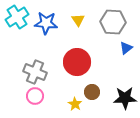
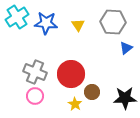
yellow triangle: moved 5 px down
red circle: moved 6 px left, 12 px down
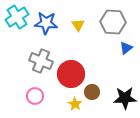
gray cross: moved 6 px right, 11 px up
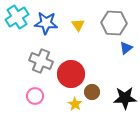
gray hexagon: moved 1 px right, 1 px down
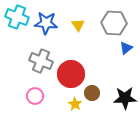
cyan cross: rotated 35 degrees counterclockwise
brown circle: moved 1 px down
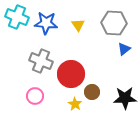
blue triangle: moved 2 px left, 1 px down
brown circle: moved 1 px up
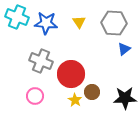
yellow triangle: moved 1 px right, 3 px up
yellow star: moved 4 px up
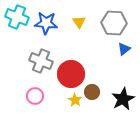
black star: moved 2 px left, 1 px down; rotated 25 degrees counterclockwise
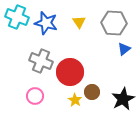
blue star: rotated 10 degrees clockwise
red circle: moved 1 px left, 2 px up
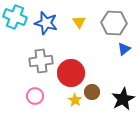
cyan cross: moved 2 px left
gray cross: rotated 30 degrees counterclockwise
red circle: moved 1 px right, 1 px down
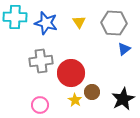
cyan cross: rotated 20 degrees counterclockwise
pink circle: moved 5 px right, 9 px down
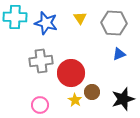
yellow triangle: moved 1 px right, 4 px up
blue triangle: moved 5 px left, 5 px down; rotated 16 degrees clockwise
black star: rotated 10 degrees clockwise
